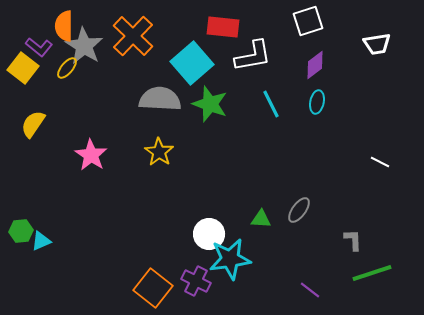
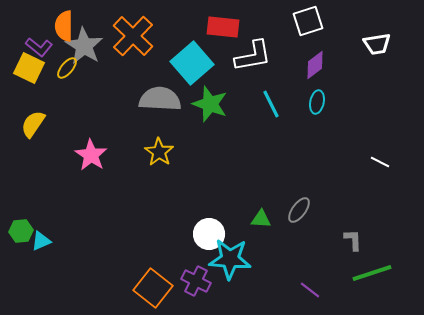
yellow square: moved 6 px right; rotated 12 degrees counterclockwise
cyan star: rotated 12 degrees clockwise
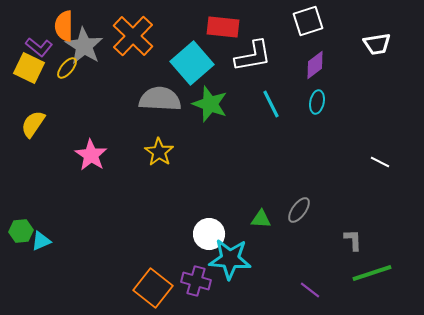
purple cross: rotated 12 degrees counterclockwise
